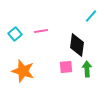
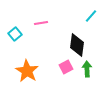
pink line: moved 8 px up
pink square: rotated 24 degrees counterclockwise
orange star: moved 4 px right; rotated 15 degrees clockwise
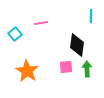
cyan line: rotated 40 degrees counterclockwise
pink square: rotated 24 degrees clockwise
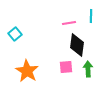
pink line: moved 28 px right
green arrow: moved 1 px right
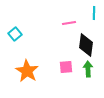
cyan line: moved 3 px right, 3 px up
black diamond: moved 9 px right
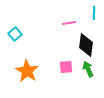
green arrow: rotated 21 degrees counterclockwise
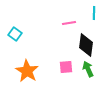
cyan square: rotated 16 degrees counterclockwise
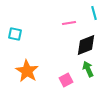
cyan line: rotated 16 degrees counterclockwise
cyan square: rotated 24 degrees counterclockwise
black diamond: rotated 60 degrees clockwise
pink square: moved 13 px down; rotated 24 degrees counterclockwise
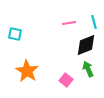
cyan line: moved 9 px down
pink square: rotated 24 degrees counterclockwise
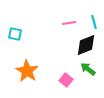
green arrow: rotated 28 degrees counterclockwise
